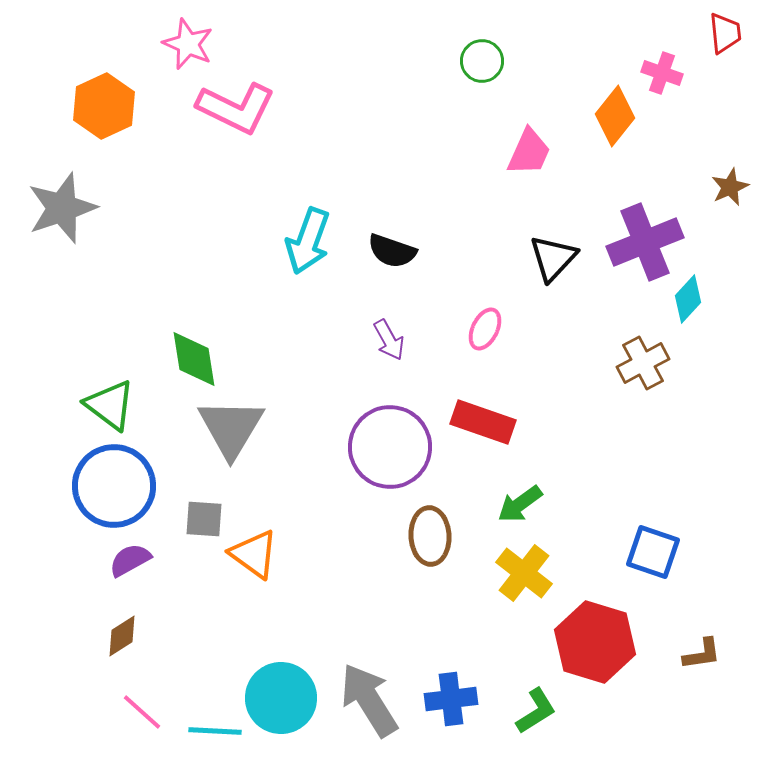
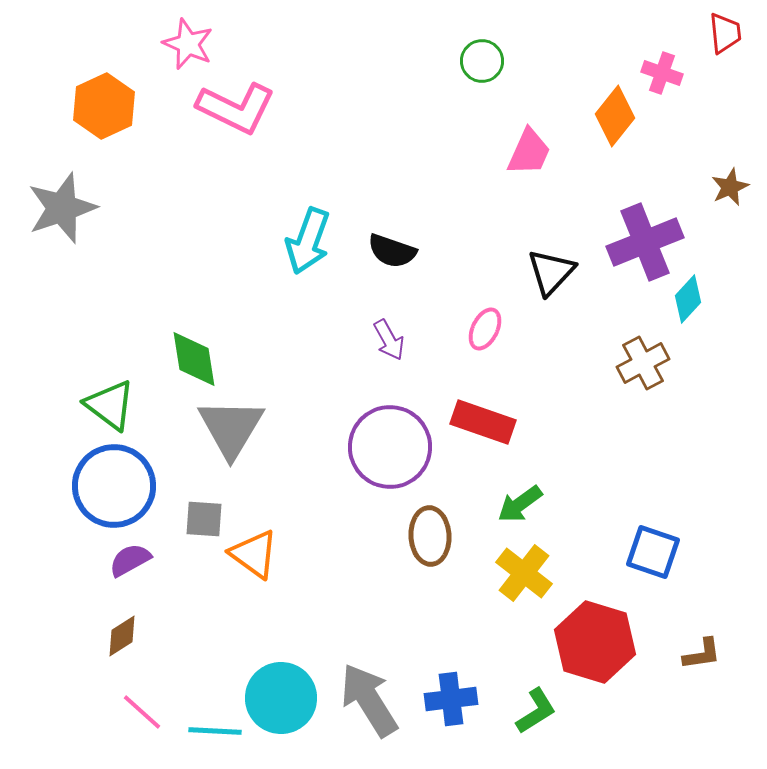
black triangle: moved 2 px left, 14 px down
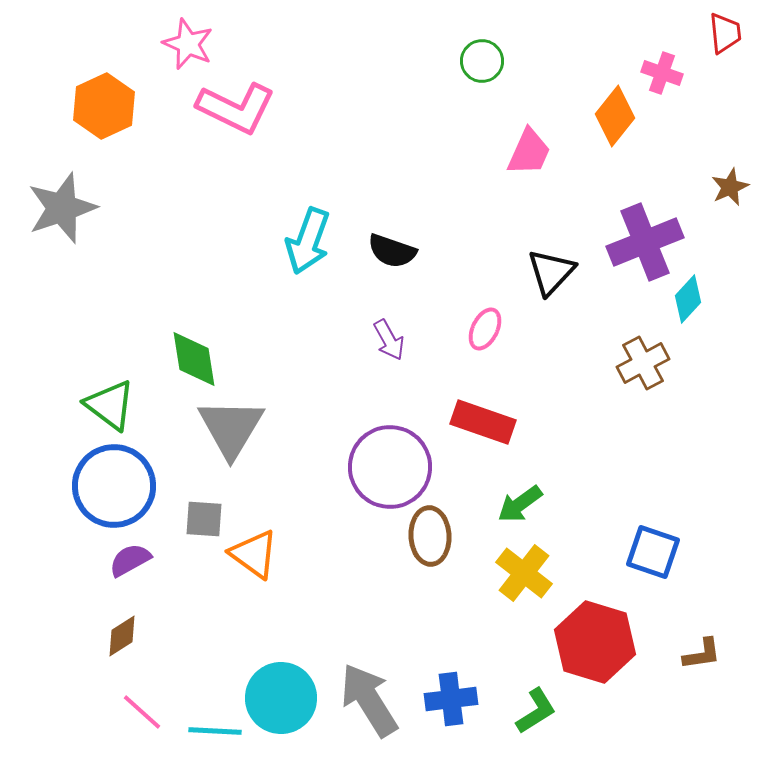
purple circle: moved 20 px down
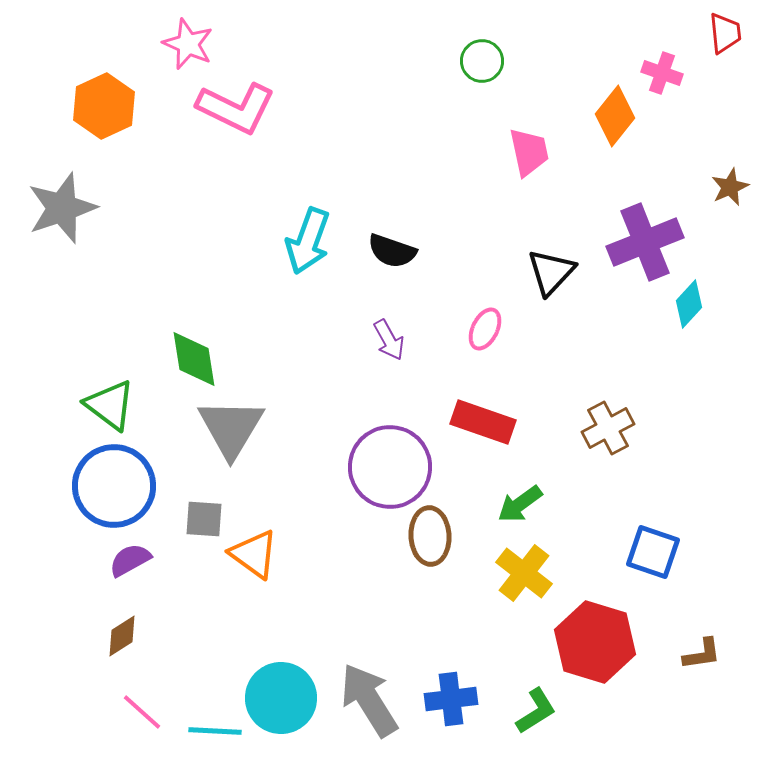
pink trapezoid: rotated 36 degrees counterclockwise
cyan diamond: moved 1 px right, 5 px down
brown cross: moved 35 px left, 65 px down
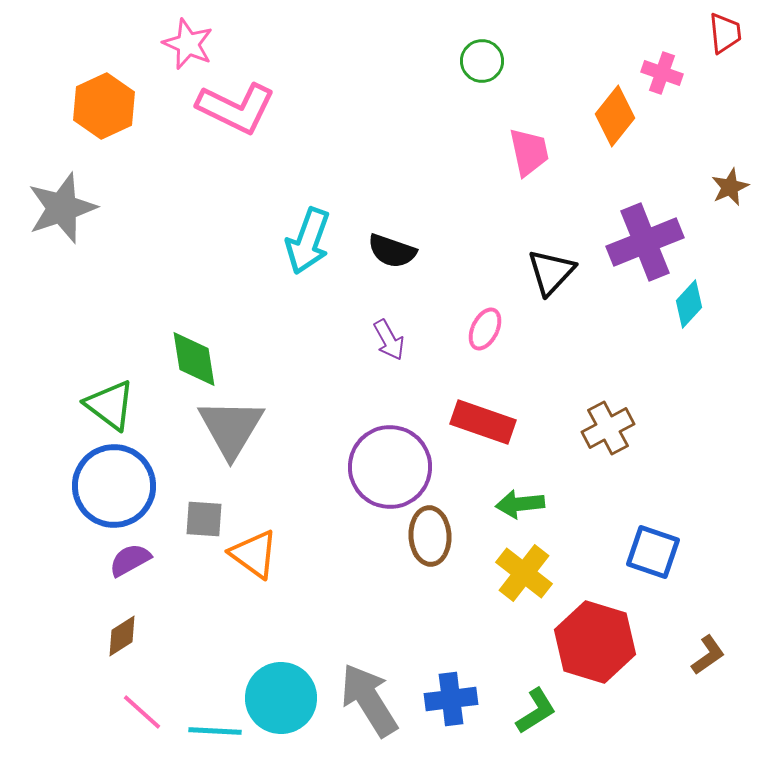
green arrow: rotated 30 degrees clockwise
brown L-shape: moved 6 px right, 1 px down; rotated 27 degrees counterclockwise
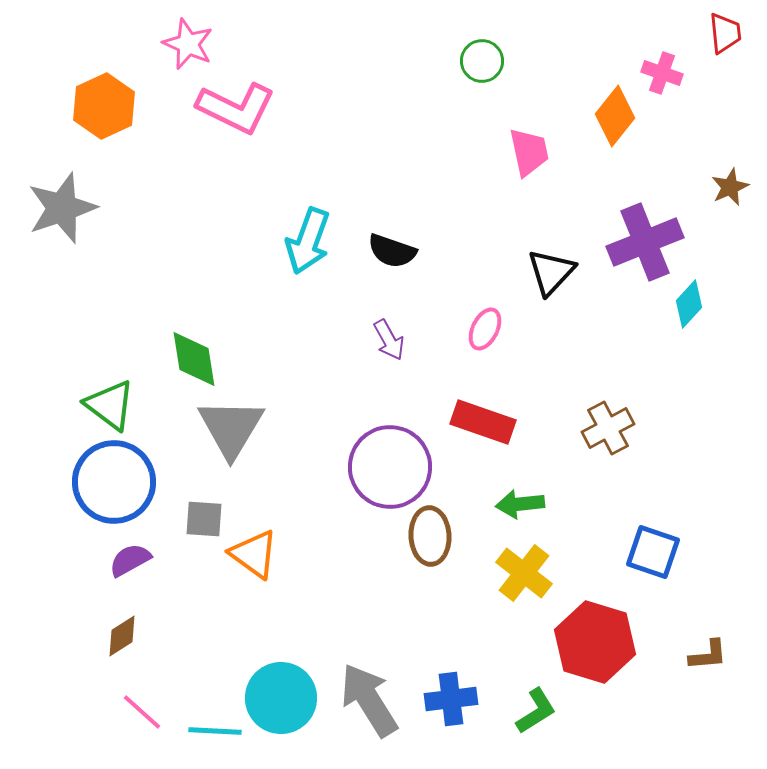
blue circle: moved 4 px up
brown L-shape: rotated 30 degrees clockwise
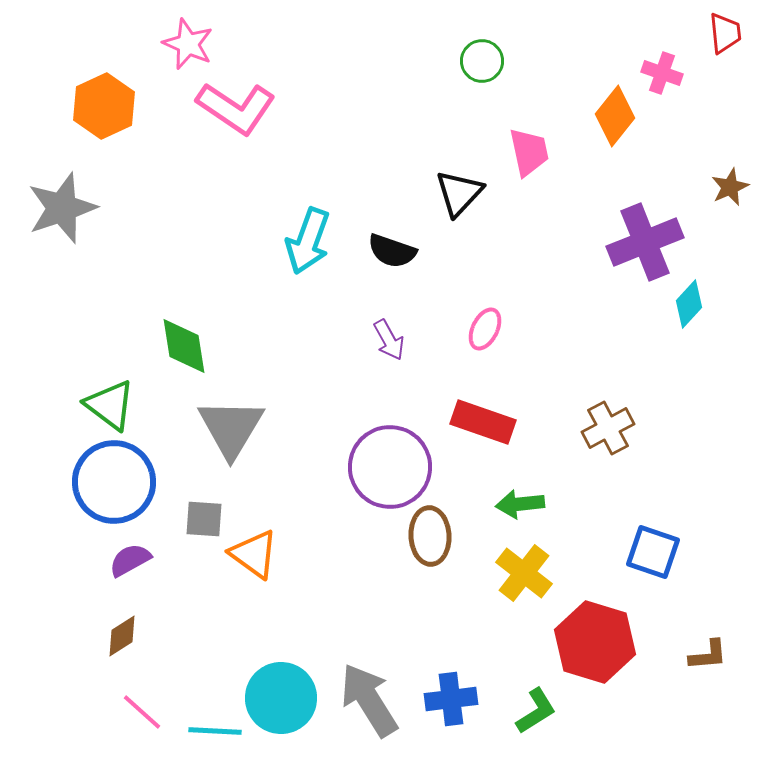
pink L-shape: rotated 8 degrees clockwise
black triangle: moved 92 px left, 79 px up
green diamond: moved 10 px left, 13 px up
